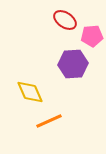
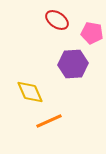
red ellipse: moved 8 px left
pink pentagon: moved 3 px up; rotated 15 degrees clockwise
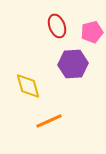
red ellipse: moved 6 px down; rotated 35 degrees clockwise
pink pentagon: moved 1 px up; rotated 25 degrees counterclockwise
yellow diamond: moved 2 px left, 6 px up; rotated 8 degrees clockwise
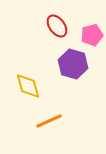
red ellipse: rotated 15 degrees counterclockwise
pink pentagon: moved 3 px down
purple hexagon: rotated 20 degrees clockwise
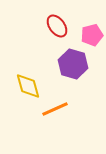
orange line: moved 6 px right, 12 px up
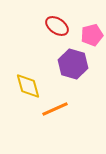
red ellipse: rotated 20 degrees counterclockwise
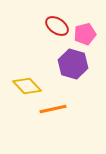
pink pentagon: moved 7 px left, 1 px up
yellow diamond: moved 1 px left; rotated 28 degrees counterclockwise
orange line: moved 2 px left; rotated 12 degrees clockwise
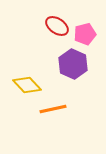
purple hexagon: rotated 8 degrees clockwise
yellow diamond: moved 1 px up
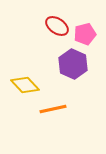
yellow diamond: moved 2 px left
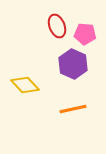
red ellipse: rotated 35 degrees clockwise
pink pentagon: rotated 20 degrees clockwise
orange line: moved 20 px right
